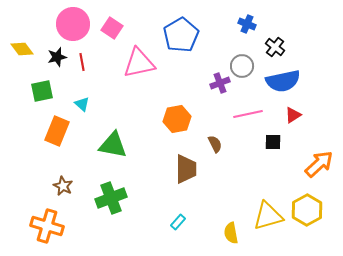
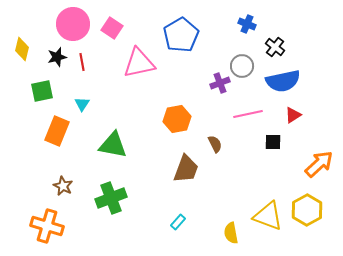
yellow diamond: rotated 50 degrees clockwise
cyan triangle: rotated 21 degrees clockwise
brown trapezoid: rotated 20 degrees clockwise
yellow triangle: rotated 36 degrees clockwise
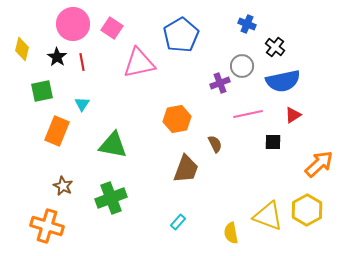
black star: rotated 24 degrees counterclockwise
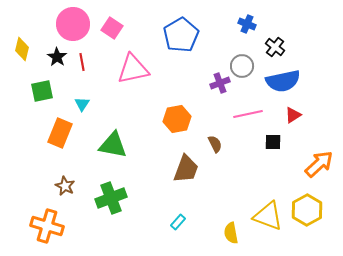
pink triangle: moved 6 px left, 6 px down
orange rectangle: moved 3 px right, 2 px down
brown star: moved 2 px right
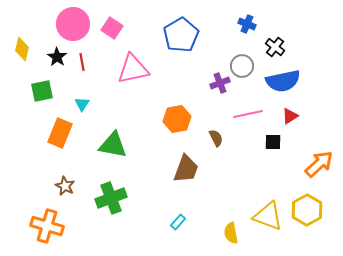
red triangle: moved 3 px left, 1 px down
brown semicircle: moved 1 px right, 6 px up
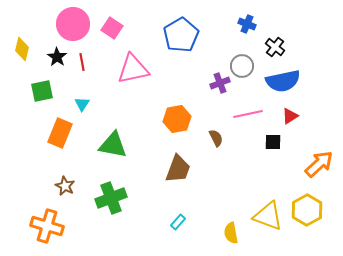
brown trapezoid: moved 8 px left
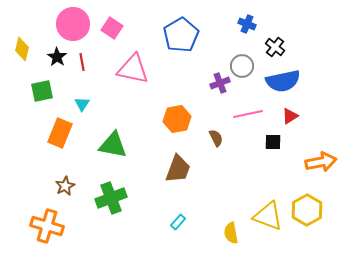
pink triangle: rotated 24 degrees clockwise
orange arrow: moved 2 px right, 2 px up; rotated 32 degrees clockwise
brown star: rotated 18 degrees clockwise
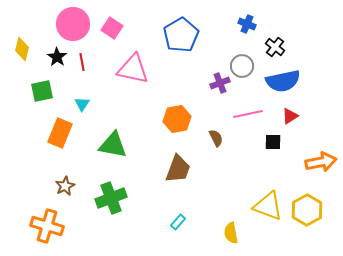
yellow triangle: moved 10 px up
